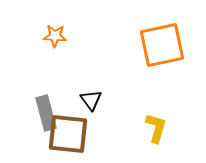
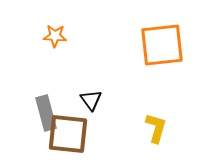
orange square: rotated 6 degrees clockwise
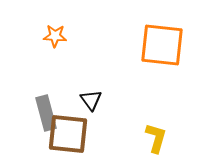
orange square: rotated 12 degrees clockwise
yellow L-shape: moved 10 px down
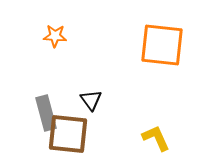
yellow L-shape: rotated 40 degrees counterclockwise
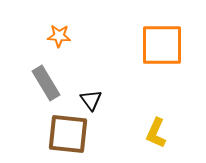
orange star: moved 4 px right
orange square: rotated 6 degrees counterclockwise
gray rectangle: moved 30 px up; rotated 16 degrees counterclockwise
yellow L-shape: moved 5 px up; rotated 132 degrees counterclockwise
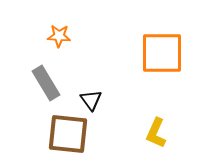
orange square: moved 8 px down
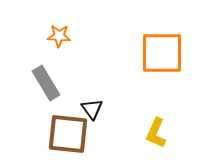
black triangle: moved 1 px right, 9 px down
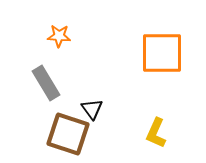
brown square: rotated 12 degrees clockwise
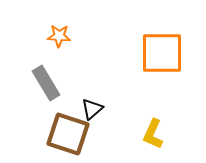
black triangle: rotated 25 degrees clockwise
yellow L-shape: moved 3 px left, 1 px down
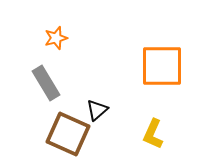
orange star: moved 3 px left, 2 px down; rotated 20 degrees counterclockwise
orange square: moved 13 px down
black triangle: moved 5 px right, 1 px down
brown square: rotated 6 degrees clockwise
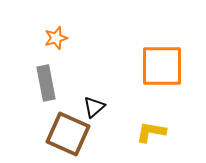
gray rectangle: rotated 20 degrees clockwise
black triangle: moved 3 px left, 3 px up
yellow L-shape: moved 2 px left, 2 px up; rotated 76 degrees clockwise
